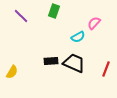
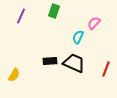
purple line: rotated 70 degrees clockwise
cyan semicircle: rotated 144 degrees clockwise
black rectangle: moved 1 px left
yellow semicircle: moved 2 px right, 3 px down
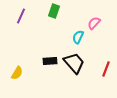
black trapezoid: rotated 25 degrees clockwise
yellow semicircle: moved 3 px right, 2 px up
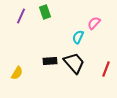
green rectangle: moved 9 px left, 1 px down; rotated 40 degrees counterclockwise
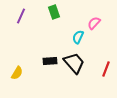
green rectangle: moved 9 px right
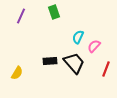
pink semicircle: moved 23 px down
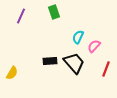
yellow semicircle: moved 5 px left
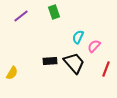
purple line: rotated 28 degrees clockwise
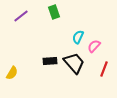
red line: moved 2 px left
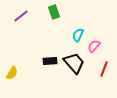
cyan semicircle: moved 2 px up
